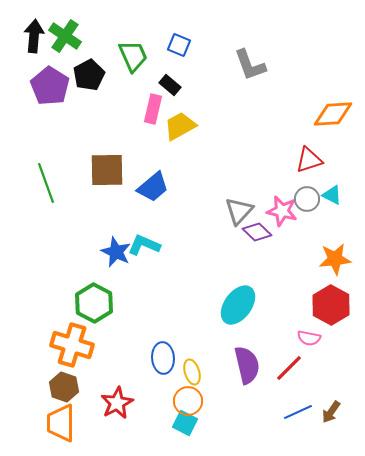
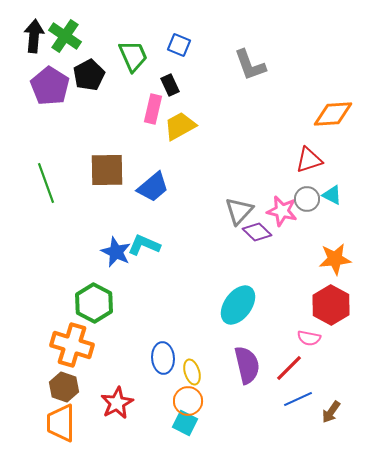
black rectangle: rotated 25 degrees clockwise
blue line: moved 13 px up
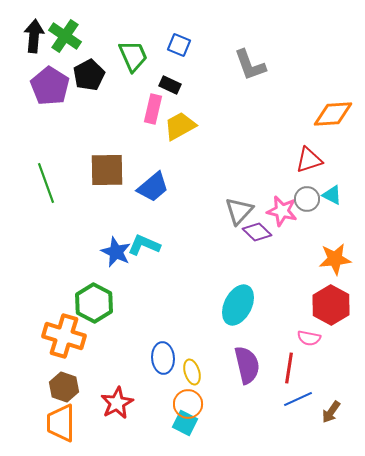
black rectangle: rotated 40 degrees counterclockwise
cyan ellipse: rotated 9 degrees counterclockwise
orange cross: moved 8 px left, 9 px up
red line: rotated 36 degrees counterclockwise
orange circle: moved 3 px down
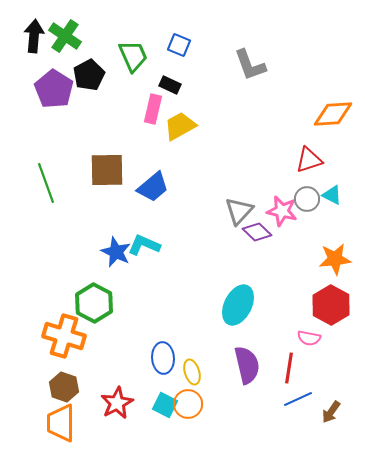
purple pentagon: moved 4 px right, 3 px down
cyan square: moved 20 px left, 18 px up
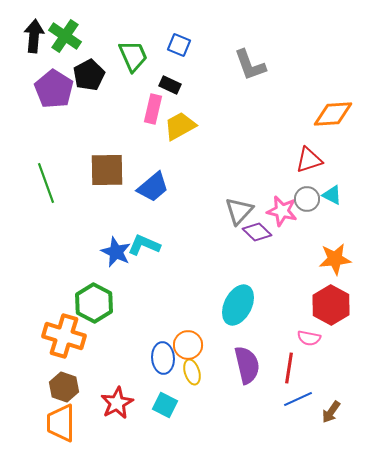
orange circle: moved 59 px up
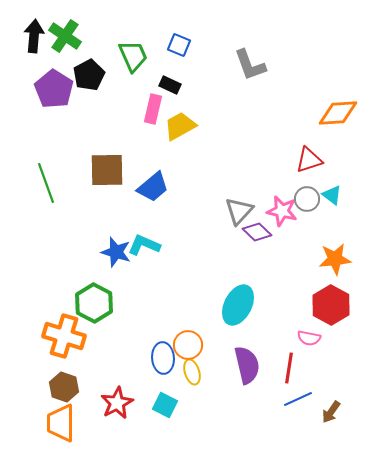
orange diamond: moved 5 px right, 1 px up
cyan triangle: rotated 10 degrees clockwise
blue star: rotated 8 degrees counterclockwise
